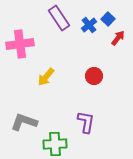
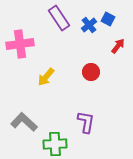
blue square: rotated 16 degrees counterclockwise
red arrow: moved 8 px down
red circle: moved 3 px left, 4 px up
gray L-shape: rotated 24 degrees clockwise
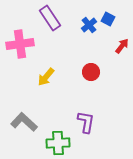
purple rectangle: moved 9 px left
red arrow: moved 4 px right
green cross: moved 3 px right, 1 px up
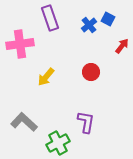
purple rectangle: rotated 15 degrees clockwise
green cross: rotated 25 degrees counterclockwise
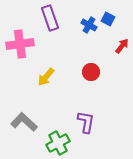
blue cross: rotated 21 degrees counterclockwise
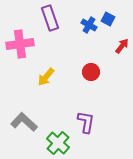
green cross: rotated 20 degrees counterclockwise
